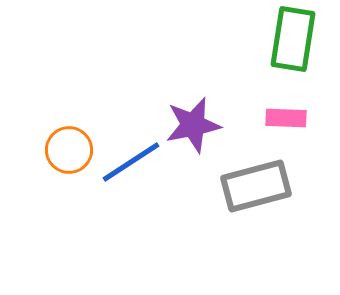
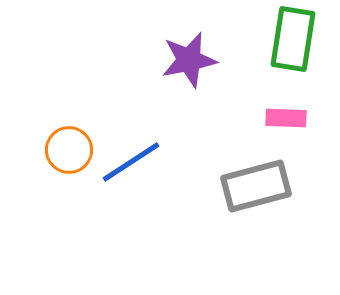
purple star: moved 4 px left, 65 px up
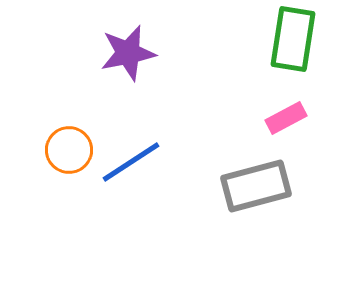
purple star: moved 61 px left, 7 px up
pink rectangle: rotated 30 degrees counterclockwise
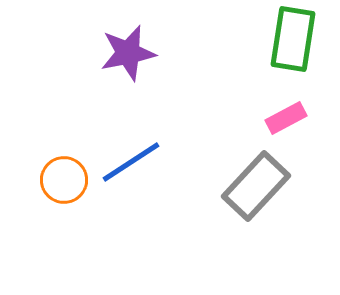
orange circle: moved 5 px left, 30 px down
gray rectangle: rotated 32 degrees counterclockwise
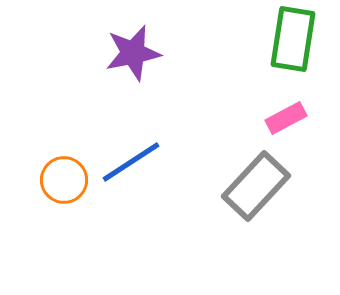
purple star: moved 5 px right
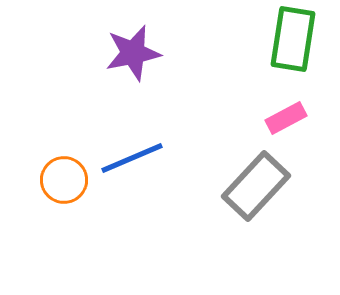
blue line: moved 1 px right, 4 px up; rotated 10 degrees clockwise
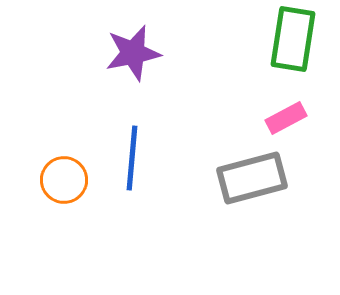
blue line: rotated 62 degrees counterclockwise
gray rectangle: moved 4 px left, 8 px up; rotated 32 degrees clockwise
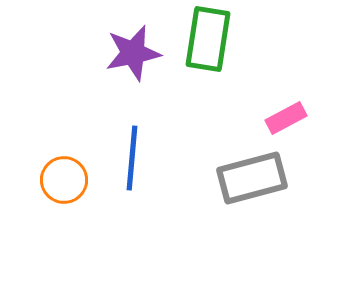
green rectangle: moved 85 px left
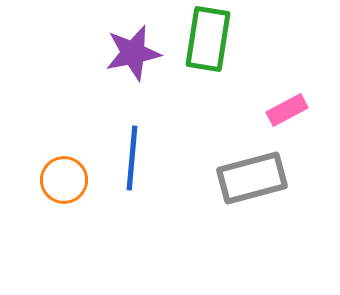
pink rectangle: moved 1 px right, 8 px up
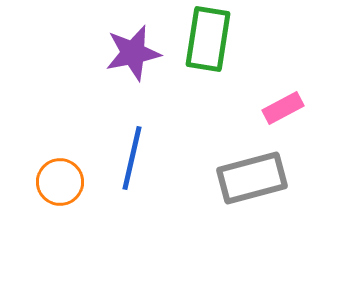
pink rectangle: moved 4 px left, 2 px up
blue line: rotated 8 degrees clockwise
orange circle: moved 4 px left, 2 px down
